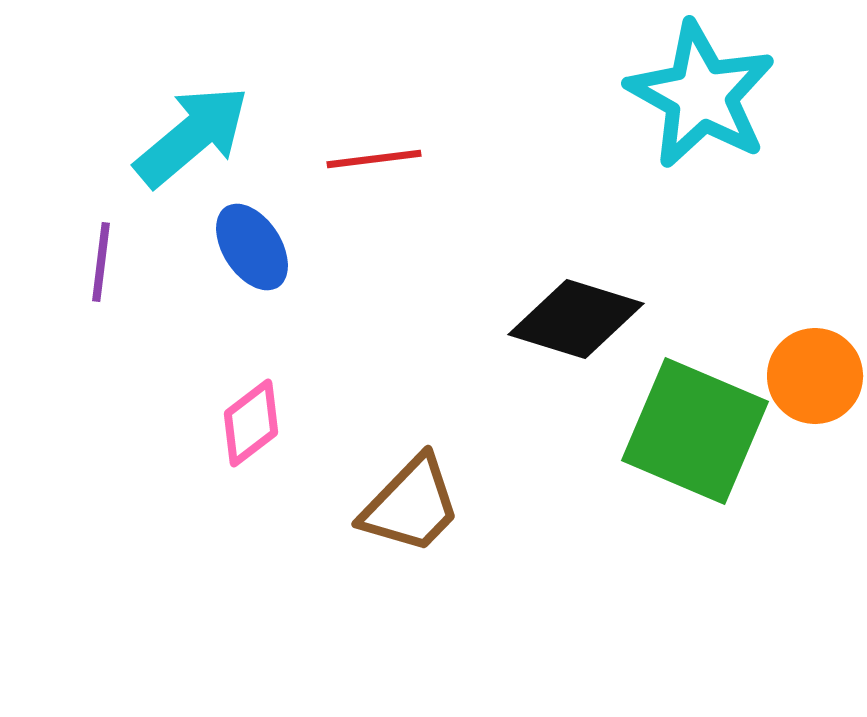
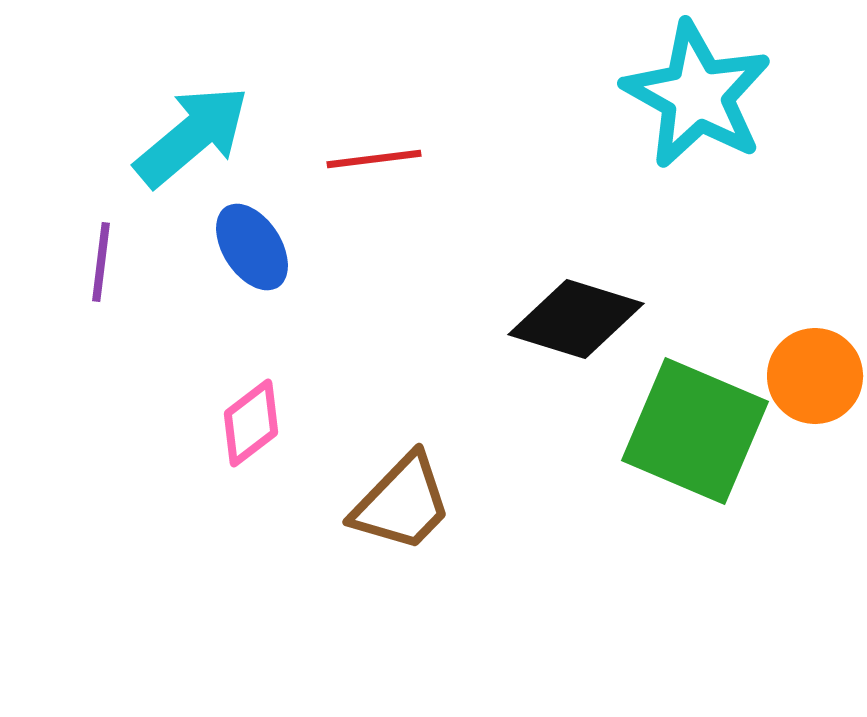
cyan star: moved 4 px left
brown trapezoid: moved 9 px left, 2 px up
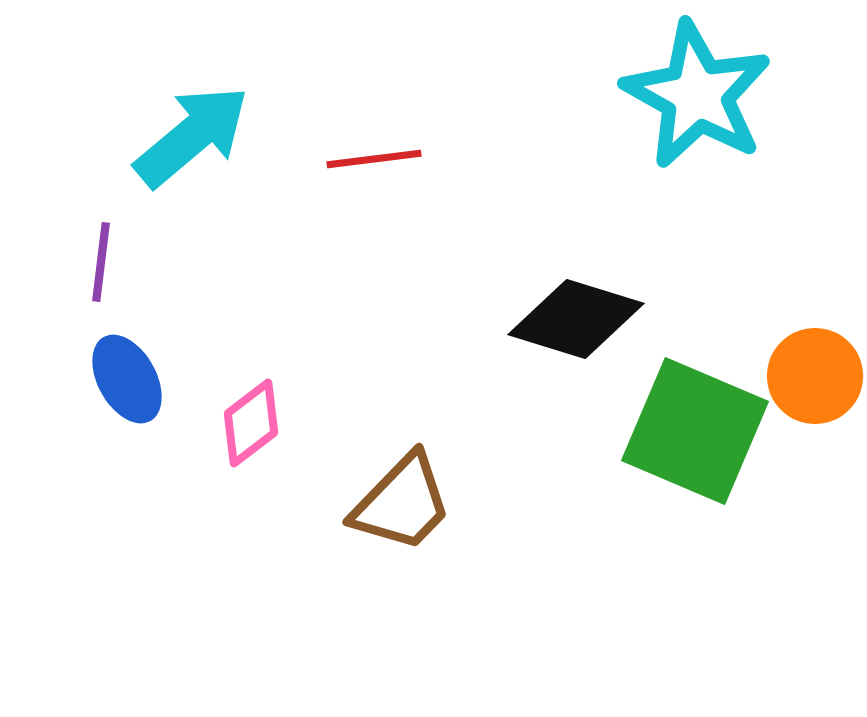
blue ellipse: moved 125 px left, 132 px down; rotated 4 degrees clockwise
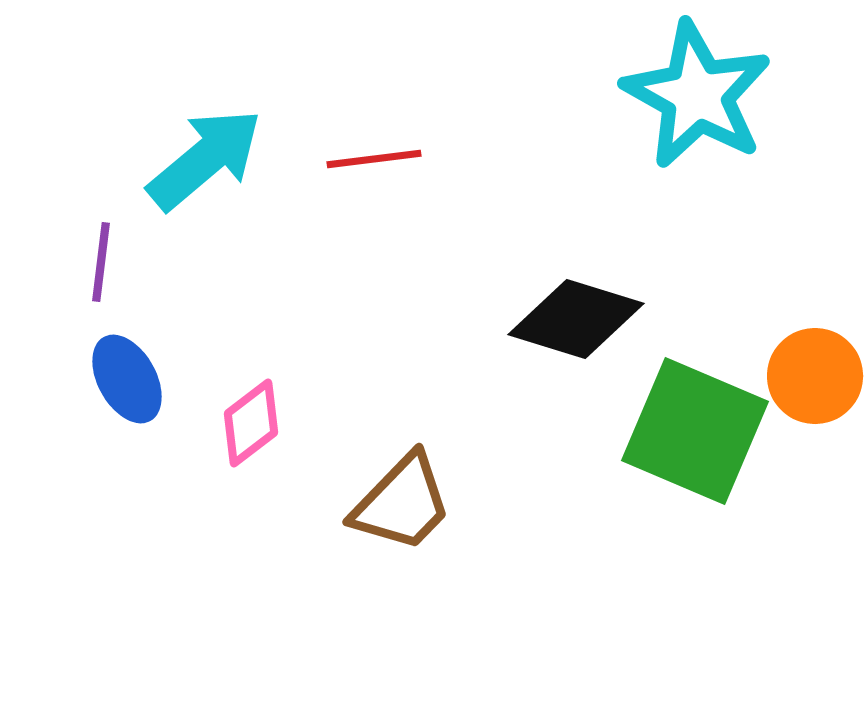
cyan arrow: moved 13 px right, 23 px down
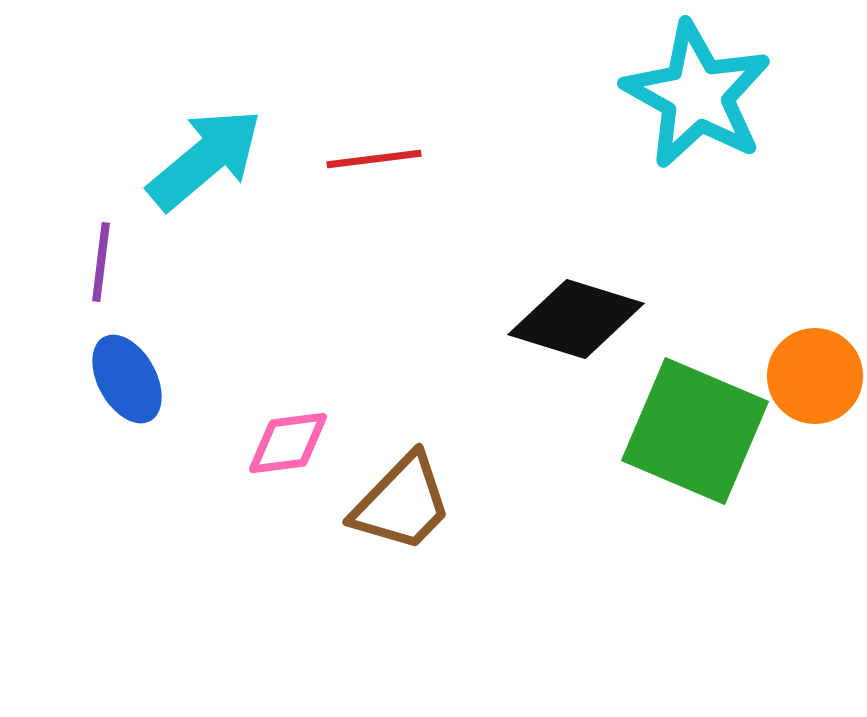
pink diamond: moved 37 px right, 20 px down; rotated 30 degrees clockwise
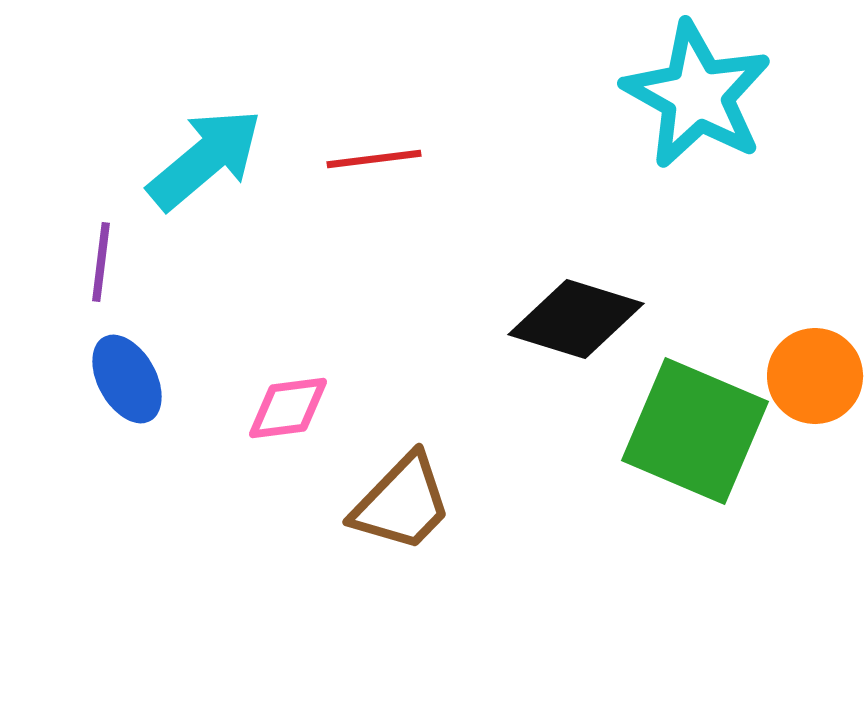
pink diamond: moved 35 px up
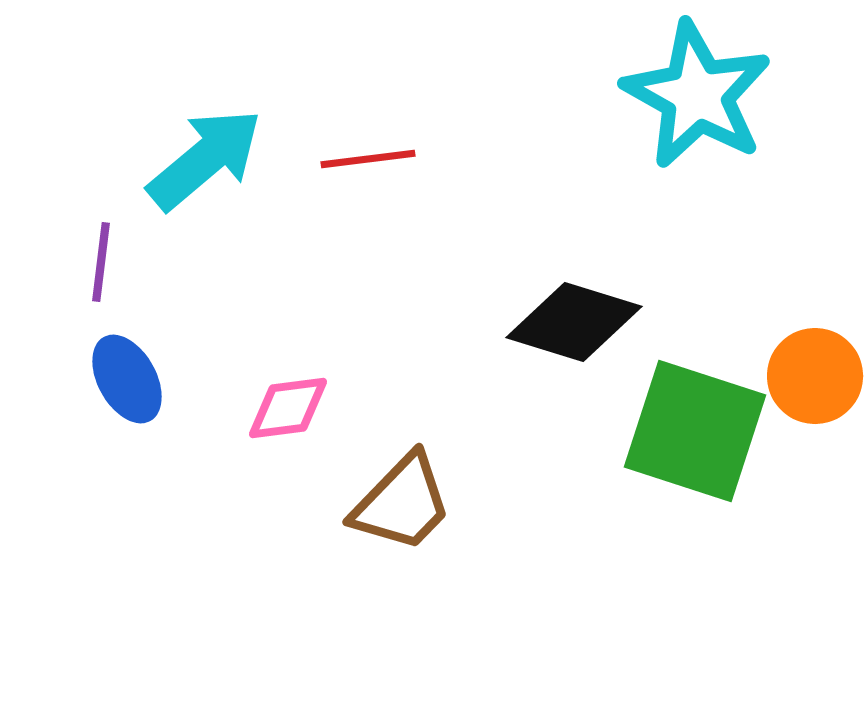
red line: moved 6 px left
black diamond: moved 2 px left, 3 px down
green square: rotated 5 degrees counterclockwise
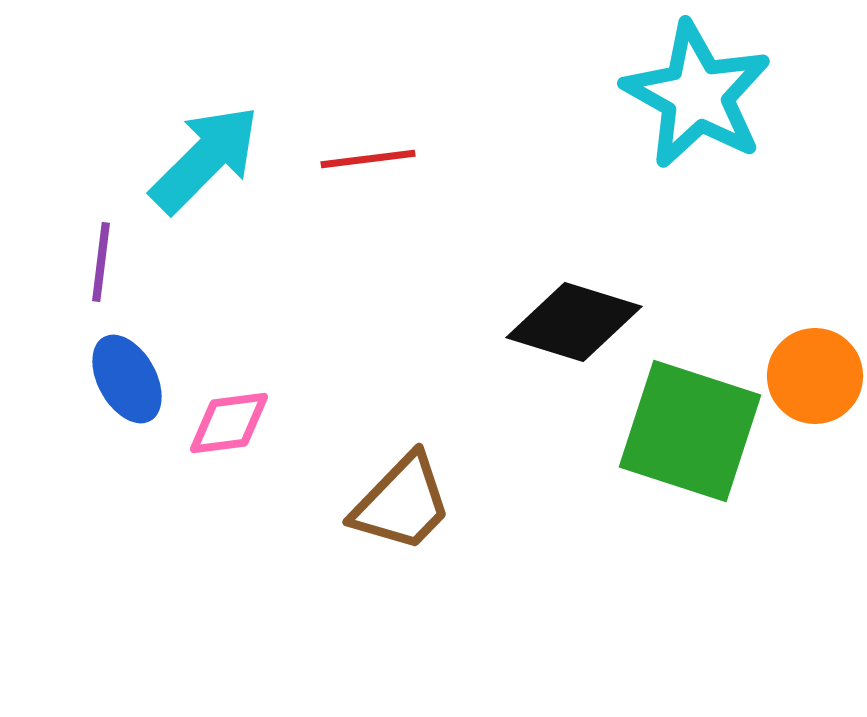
cyan arrow: rotated 5 degrees counterclockwise
pink diamond: moved 59 px left, 15 px down
green square: moved 5 px left
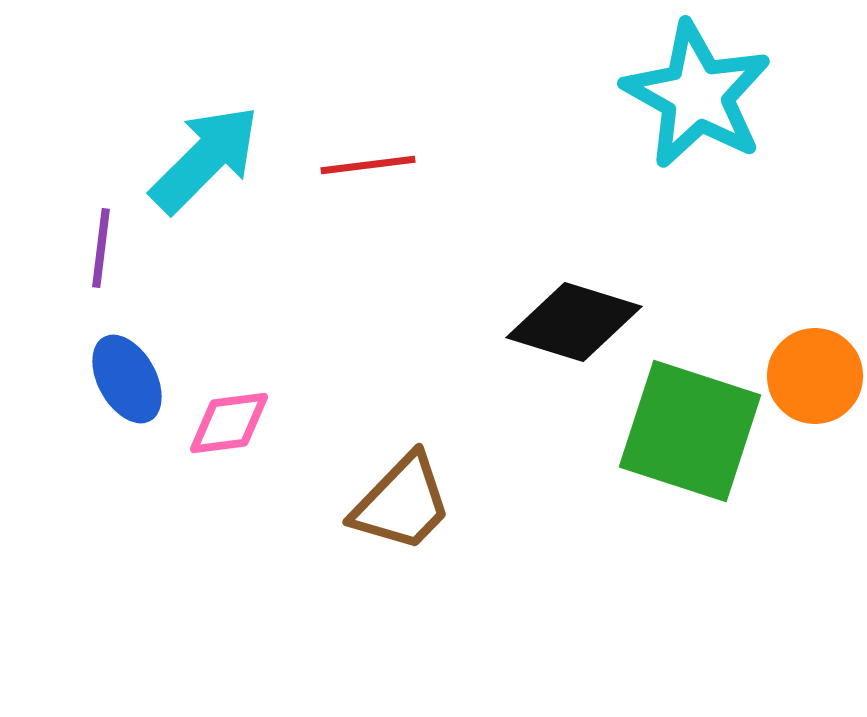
red line: moved 6 px down
purple line: moved 14 px up
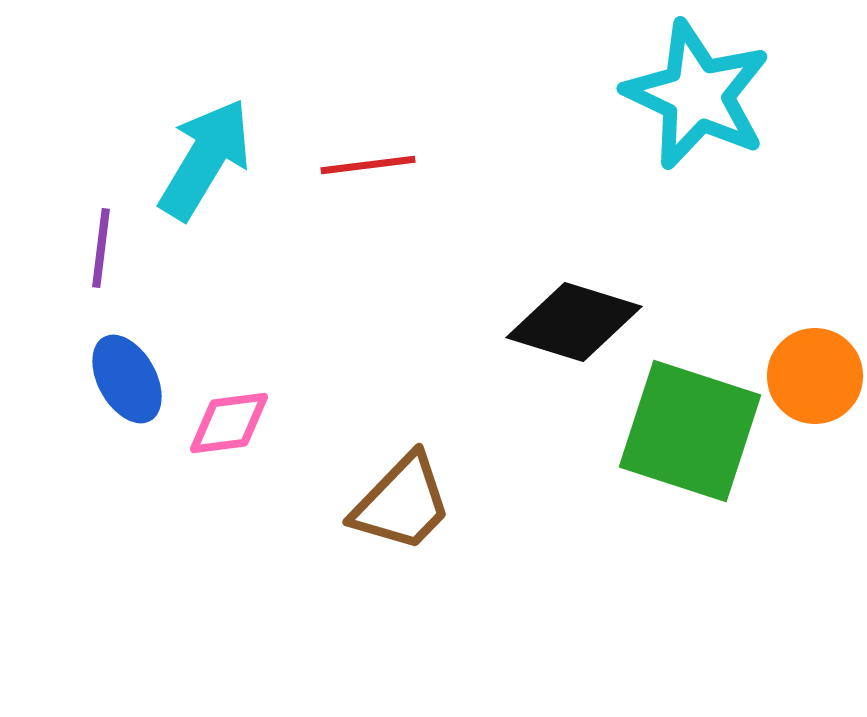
cyan star: rotated 4 degrees counterclockwise
cyan arrow: rotated 14 degrees counterclockwise
